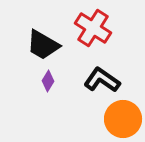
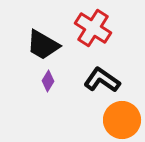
orange circle: moved 1 px left, 1 px down
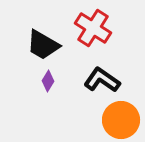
orange circle: moved 1 px left
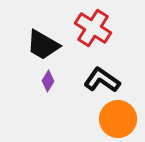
orange circle: moved 3 px left, 1 px up
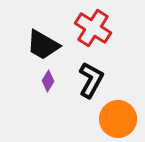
black L-shape: moved 11 px left; rotated 84 degrees clockwise
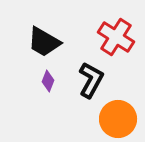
red cross: moved 23 px right, 9 px down
black trapezoid: moved 1 px right, 3 px up
purple diamond: rotated 10 degrees counterclockwise
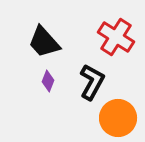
black trapezoid: rotated 18 degrees clockwise
black L-shape: moved 1 px right, 2 px down
orange circle: moved 1 px up
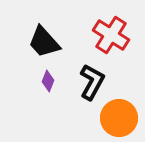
red cross: moved 5 px left, 2 px up
orange circle: moved 1 px right
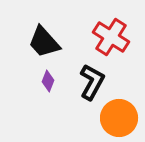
red cross: moved 2 px down
